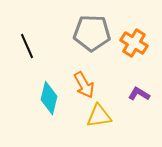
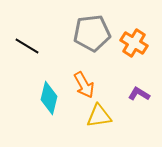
gray pentagon: rotated 9 degrees counterclockwise
black line: rotated 35 degrees counterclockwise
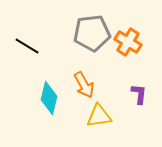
orange cross: moved 6 px left, 1 px up
purple L-shape: rotated 65 degrees clockwise
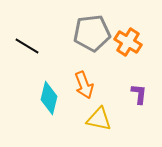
orange arrow: rotated 8 degrees clockwise
yellow triangle: moved 3 px down; rotated 20 degrees clockwise
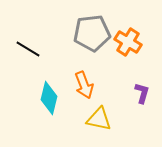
black line: moved 1 px right, 3 px down
purple L-shape: moved 3 px right, 1 px up; rotated 10 degrees clockwise
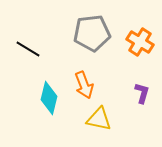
orange cross: moved 12 px right
